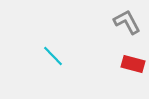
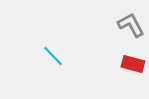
gray L-shape: moved 4 px right, 3 px down
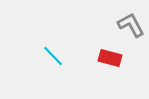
red rectangle: moved 23 px left, 6 px up
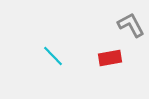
red rectangle: rotated 25 degrees counterclockwise
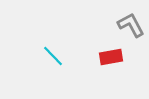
red rectangle: moved 1 px right, 1 px up
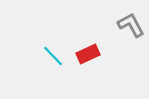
red rectangle: moved 23 px left, 3 px up; rotated 15 degrees counterclockwise
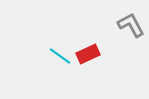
cyan line: moved 7 px right; rotated 10 degrees counterclockwise
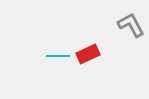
cyan line: moved 2 px left; rotated 35 degrees counterclockwise
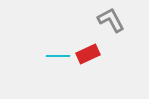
gray L-shape: moved 20 px left, 5 px up
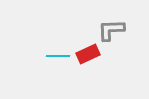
gray L-shape: moved 10 px down; rotated 64 degrees counterclockwise
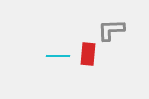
red rectangle: rotated 60 degrees counterclockwise
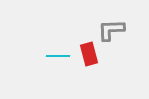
red rectangle: moved 1 px right; rotated 20 degrees counterclockwise
